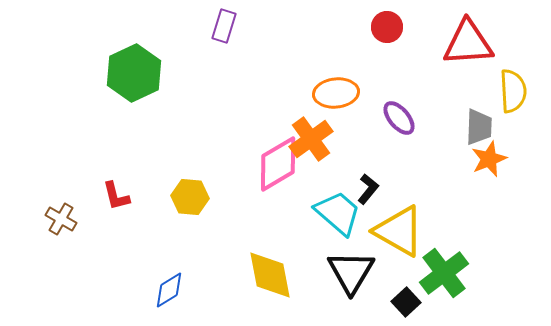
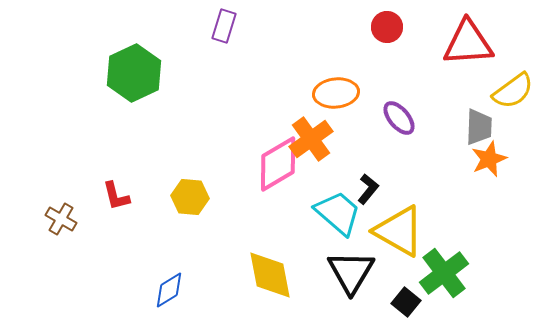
yellow semicircle: rotated 57 degrees clockwise
black square: rotated 8 degrees counterclockwise
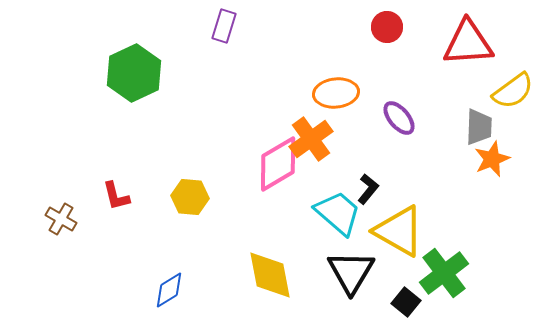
orange star: moved 3 px right
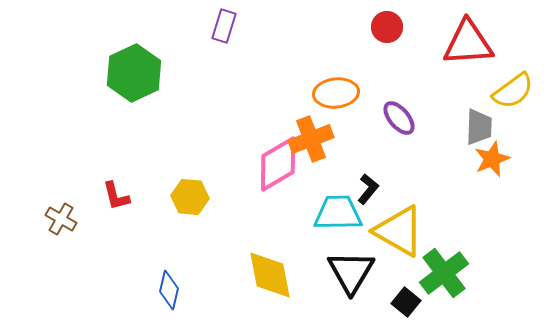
orange cross: rotated 15 degrees clockwise
cyan trapezoid: rotated 42 degrees counterclockwise
blue diamond: rotated 45 degrees counterclockwise
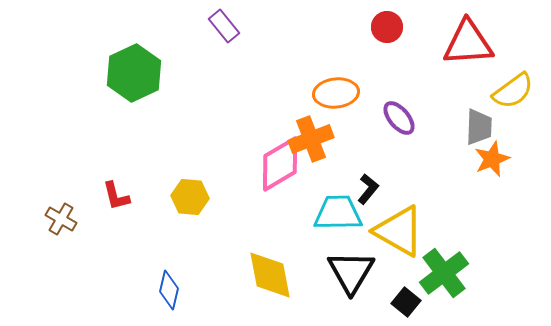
purple rectangle: rotated 56 degrees counterclockwise
pink diamond: moved 2 px right
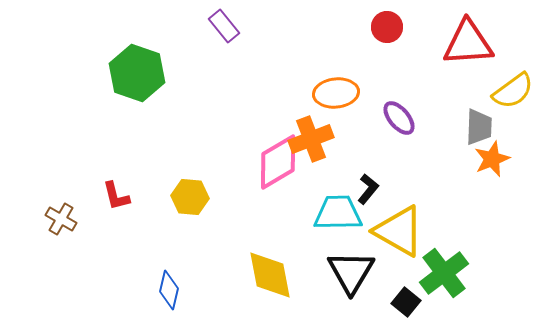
green hexagon: moved 3 px right; rotated 16 degrees counterclockwise
pink diamond: moved 2 px left, 2 px up
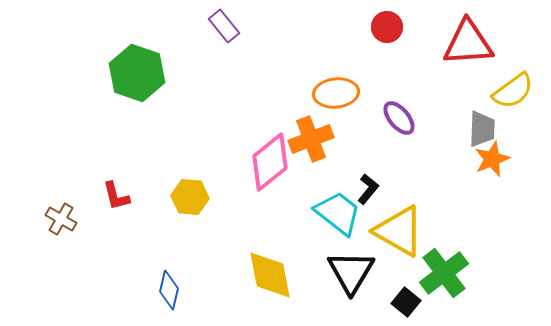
gray trapezoid: moved 3 px right, 2 px down
pink diamond: moved 8 px left; rotated 8 degrees counterclockwise
cyan trapezoid: rotated 39 degrees clockwise
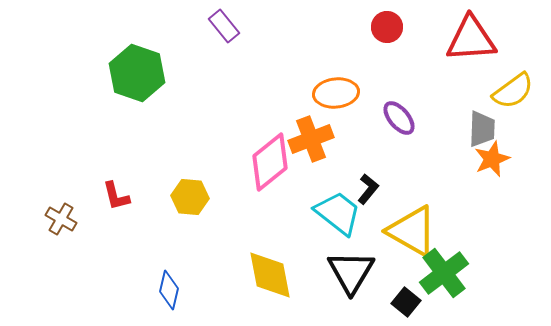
red triangle: moved 3 px right, 4 px up
yellow triangle: moved 13 px right
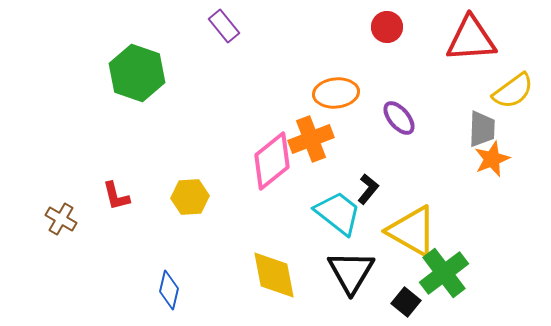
pink diamond: moved 2 px right, 1 px up
yellow hexagon: rotated 9 degrees counterclockwise
yellow diamond: moved 4 px right
